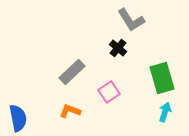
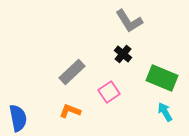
gray L-shape: moved 2 px left, 1 px down
black cross: moved 5 px right, 6 px down
green rectangle: rotated 52 degrees counterclockwise
cyan arrow: rotated 48 degrees counterclockwise
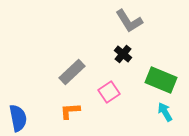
green rectangle: moved 1 px left, 2 px down
orange L-shape: rotated 25 degrees counterclockwise
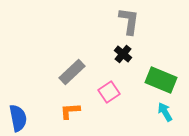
gray L-shape: rotated 140 degrees counterclockwise
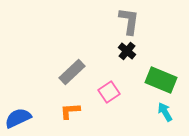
black cross: moved 4 px right, 3 px up
blue semicircle: rotated 104 degrees counterclockwise
